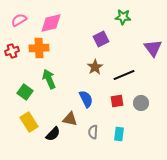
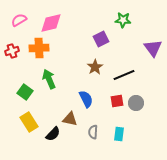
green star: moved 3 px down
gray circle: moved 5 px left
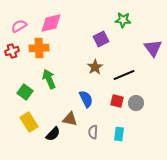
pink semicircle: moved 6 px down
red square: rotated 24 degrees clockwise
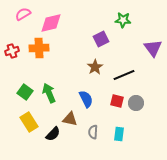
pink semicircle: moved 4 px right, 12 px up
green arrow: moved 14 px down
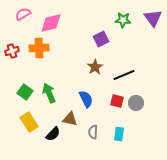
purple triangle: moved 30 px up
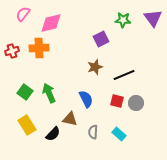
pink semicircle: rotated 21 degrees counterclockwise
brown star: rotated 14 degrees clockwise
yellow rectangle: moved 2 px left, 3 px down
cyan rectangle: rotated 56 degrees counterclockwise
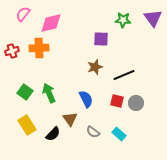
purple square: rotated 28 degrees clockwise
brown triangle: rotated 42 degrees clockwise
gray semicircle: rotated 56 degrees counterclockwise
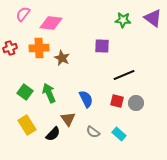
purple triangle: rotated 18 degrees counterclockwise
pink diamond: rotated 20 degrees clockwise
purple square: moved 1 px right, 7 px down
red cross: moved 2 px left, 3 px up
brown star: moved 33 px left, 9 px up; rotated 28 degrees counterclockwise
brown triangle: moved 2 px left
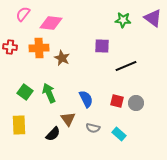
red cross: moved 1 px up; rotated 24 degrees clockwise
black line: moved 2 px right, 9 px up
yellow rectangle: moved 8 px left; rotated 30 degrees clockwise
gray semicircle: moved 4 px up; rotated 24 degrees counterclockwise
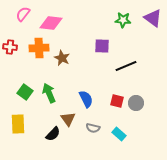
yellow rectangle: moved 1 px left, 1 px up
